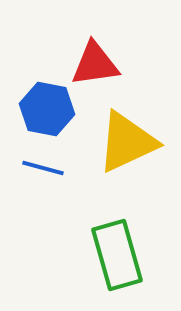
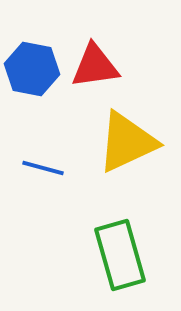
red triangle: moved 2 px down
blue hexagon: moved 15 px left, 40 px up
green rectangle: moved 3 px right
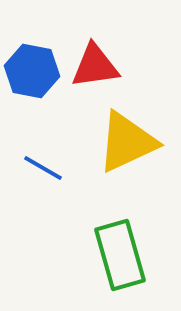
blue hexagon: moved 2 px down
blue line: rotated 15 degrees clockwise
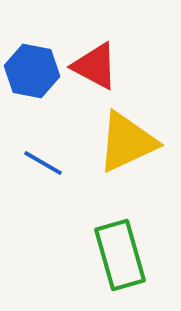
red triangle: rotated 36 degrees clockwise
blue line: moved 5 px up
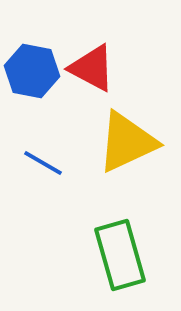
red triangle: moved 3 px left, 2 px down
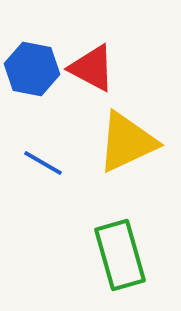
blue hexagon: moved 2 px up
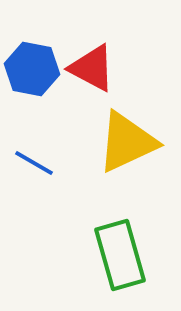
blue line: moved 9 px left
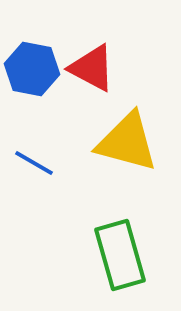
yellow triangle: rotated 40 degrees clockwise
